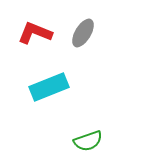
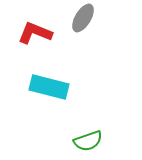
gray ellipse: moved 15 px up
cyan rectangle: rotated 36 degrees clockwise
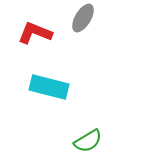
green semicircle: rotated 12 degrees counterclockwise
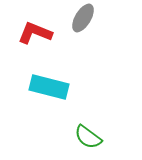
green semicircle: moved 4 px up; rotated 68 degrees clockwise
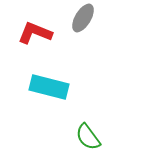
green semicircle: rotated 16 degrees clockwise
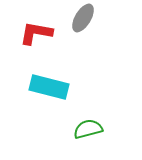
red L-shape: moved 1 px right; rotated 12 degrees counterclockwise
green semicircle: moved 8 px up; rotated 112 degrees clockwise
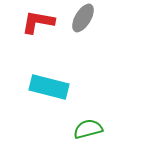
red L-shape: moved 2 px right, 11 px up
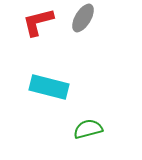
red L-shape: rotated 24 degrees counterclockwise
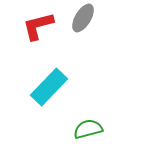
red L-shape: moved 4 px down
cyan rectangle: rotated 60 degrees counterclockwise
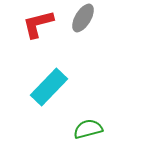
red L-shape: moved 2 px up
